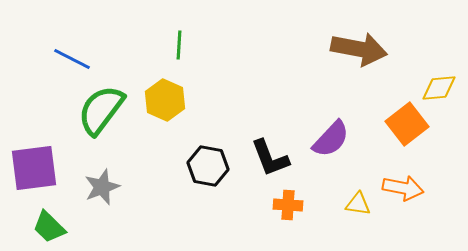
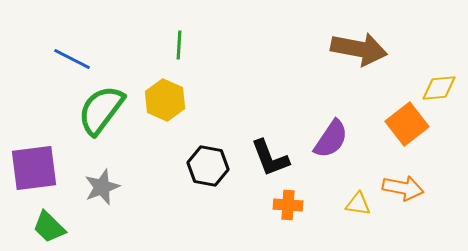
purple semicircle: rotated 9 degrees counterclockwise
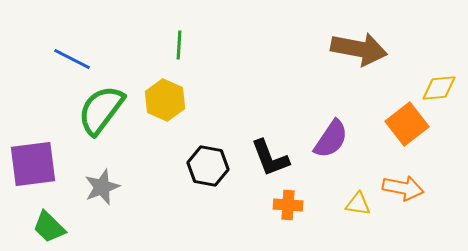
purple square: moved 1 px left, 4 px up
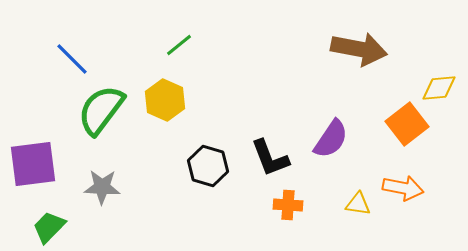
green line: rotated 48 degrees clockwise
blue line: rotated 18 degrees clockwise
black hexagon: rotated 6 degrees clockwise
gray star: rotated 24 degrees clockwise
green trapezoid: rotated 90 degrees clockwise
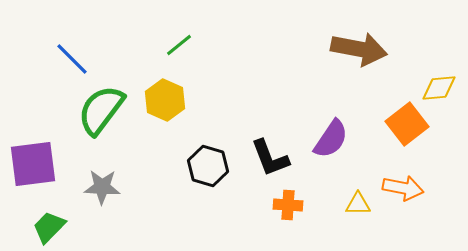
yellow triangle: rotated 8 degrees counterclockwise
